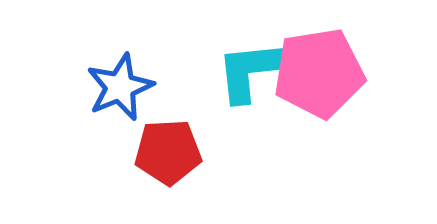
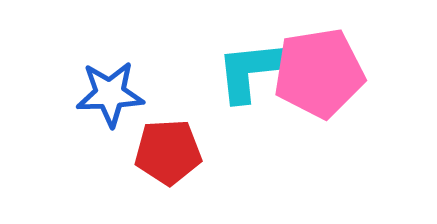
blue star: moved 10 px left, 7 px down; rotated 20 degrees clockwise
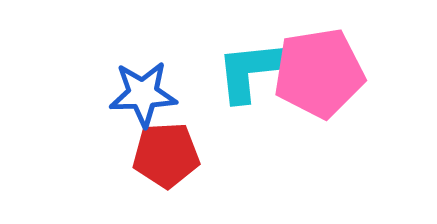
blue star: moved 33 px right
red pentagon: moved 2 px left, 3 px down
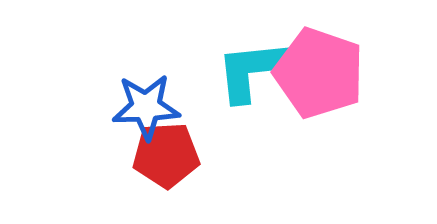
pink pentagon: rotated 28 degrees clockwise
blue star: moved 3 px right, 13 px down
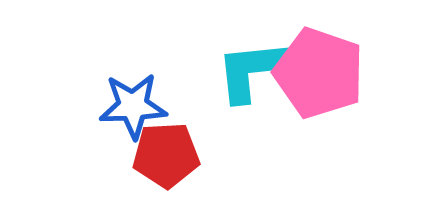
blue star: moved 13 px left, 1 px up
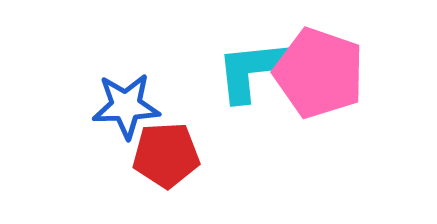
blue star: moved 7 px left
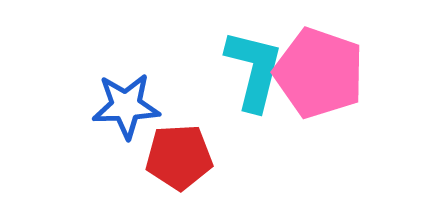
cyan L-shape: rotated 110 degrees clockwise
red pentagon: moved 13 px right, 2 px down
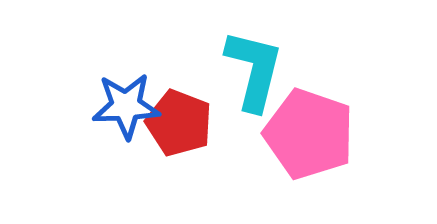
pink pentagon: moved 10 px left, 61 px down
red pentagon: moved 34 px up; rotated 24 degrees clockwise
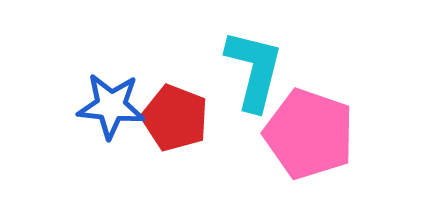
blue star: moved 15 px left; rotated 8 degrees clockwise
red pentagon: moved 4 px left, 5 px up
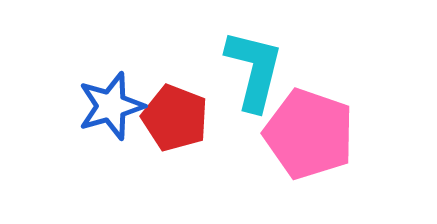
blue star: rotated 22 degrees counterclockwise
